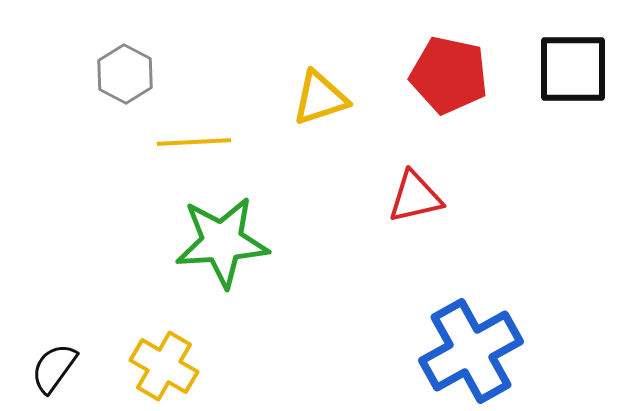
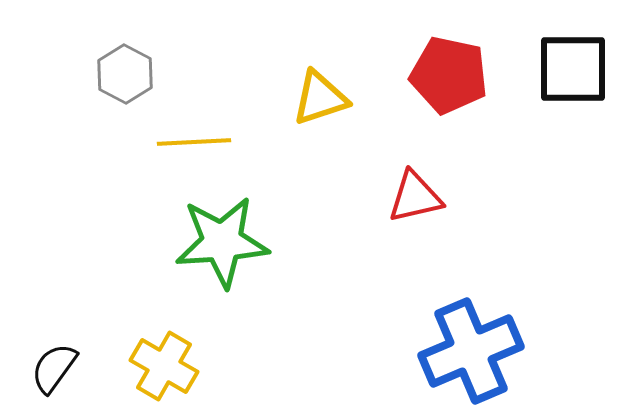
blue cross: rotated 6 degrees clockwise
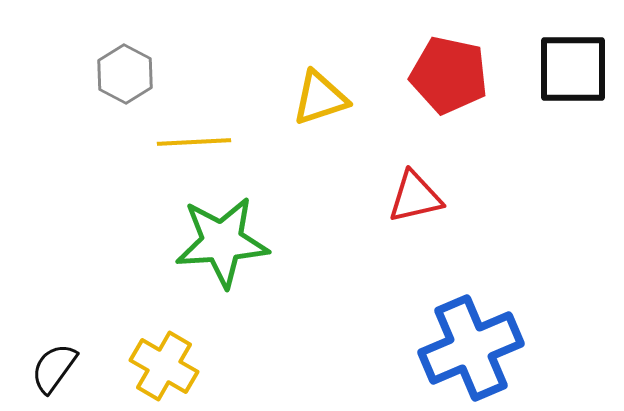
blue cross: moved 3 px up
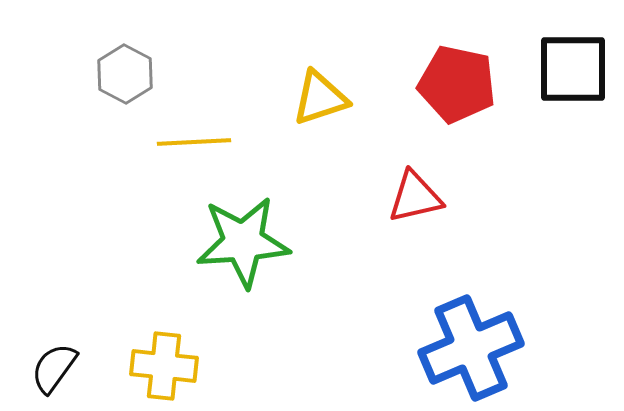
red pentagon: moved 8 px right, 9 px down
green star: moved 21 px right
yellow cross: rotated 24 degrees counterclockwise
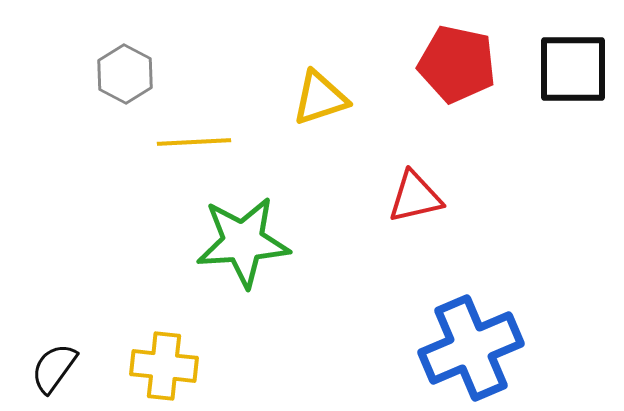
red pentagon: moved 20 px up
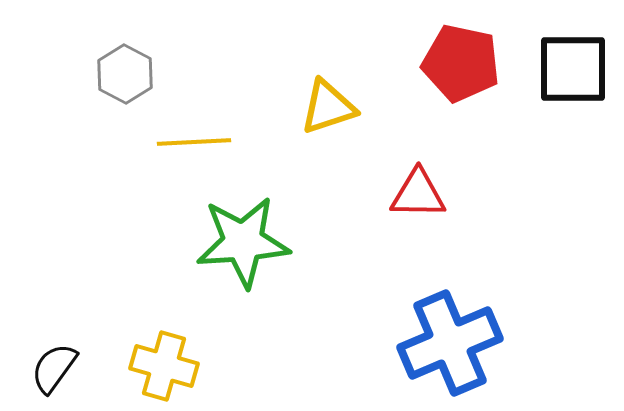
red pentagon: moved 4 px right, 1 px up
yellow triangle: moved 8 px right, 9 px down
red triangle: moved 3 px right, 3 px up; rotated 14 degrees clockwise
blue cross: moved 21 px left, 5 px up
yellow cross: rotated 10 degrees clockwise
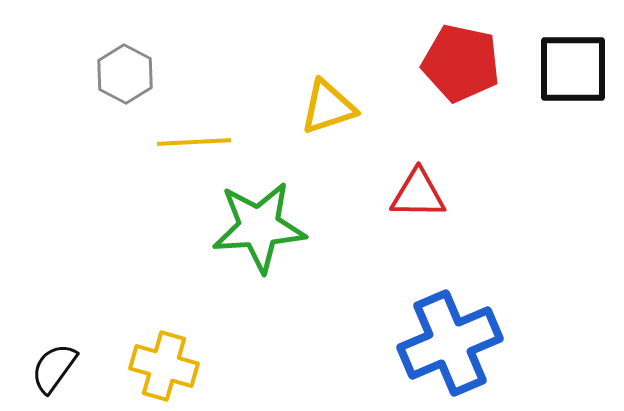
green star: moved 16 px right, 15 px up
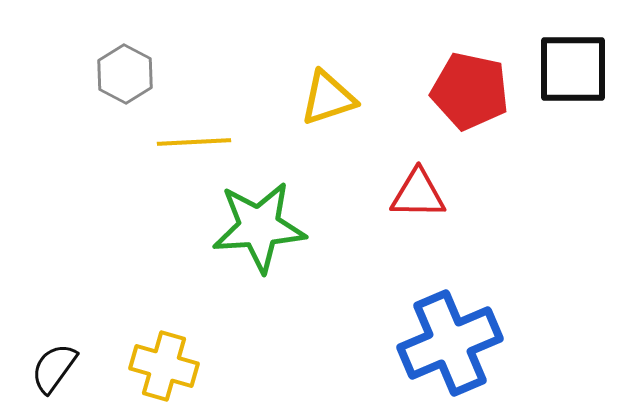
red pentagon: moved 9 px right, 28 px down
yellow triangle: moved 9 px up
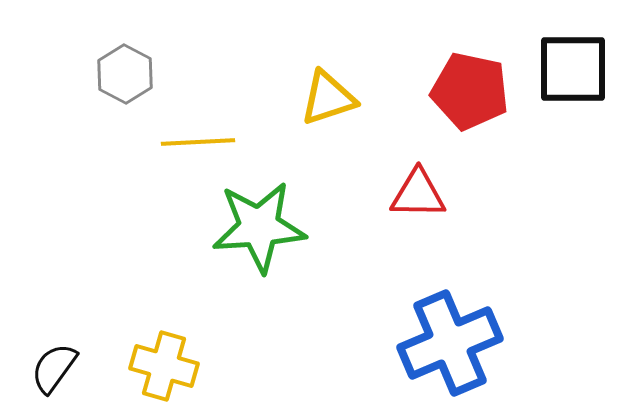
yellow line: moved 4 px right
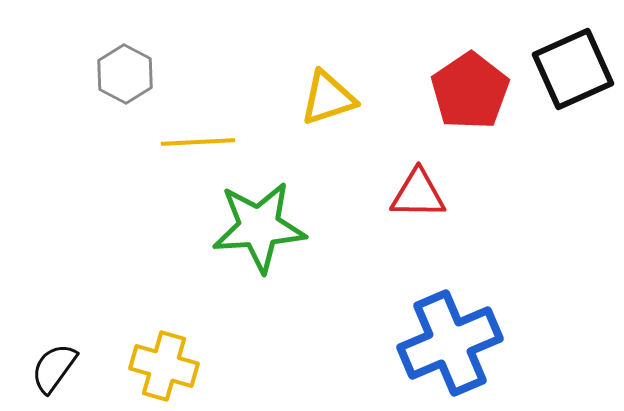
black square: rotated 24 degrees counterclockwise
red pentagon: rotated 26 degrees clockwise
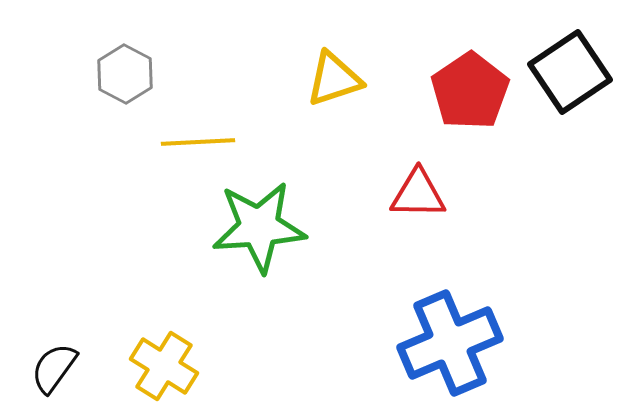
black square: moved 3 px left, 3 px down; rotated 10 degrees counterclockwise
yellow triangle: moved 6 px right, 19 px up
yellow cross: rotated 16 degrees clockwise
